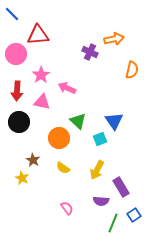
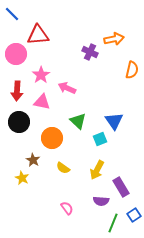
orange circle: moved 7 px left
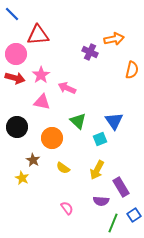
red arrow: moved 2 px left, 13 px up; rotated 78 degrees counterclockwise
black circle: moved 2 px left, 5 px down
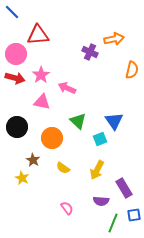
blue line: moved 2 px up
purple rectangle: moved 3 px right, 1 px down
blue square: rotated 24 degrees clockwise
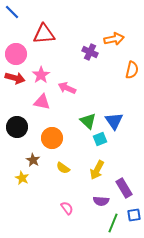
red triangle: moved 6 px right, 1 px up
green triangle: moved 10 px right
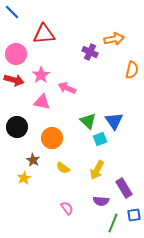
red arrow: moved 1 px left, 2 px down
yellow star: moved 2 px right; rotated 16 degrees clockwise
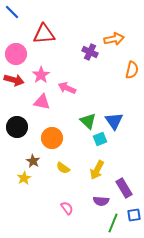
brown star: moved 1 px down
